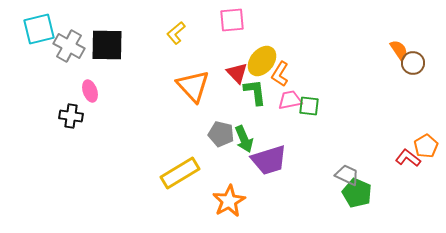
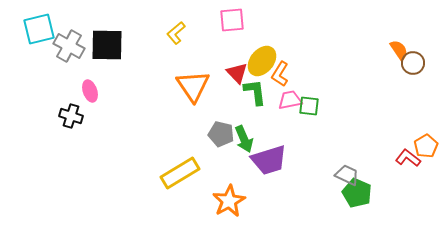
orange triangle: rotated 9 degrees clockwise
black cross: rotated 10 degrees clockwise
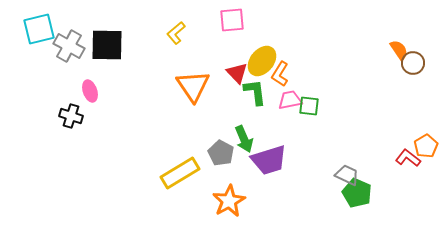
gray pentagon: moved 19 px down; rotated 15 degrees clockwise
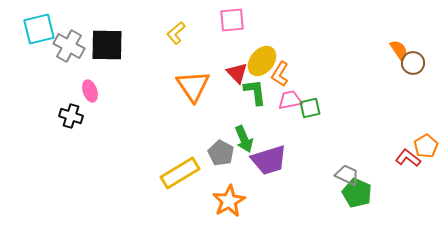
green square: moved 1 px right, 2 px down; rotated 20 degrees counterclockwise
